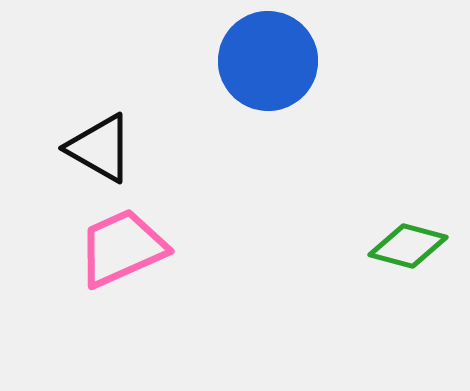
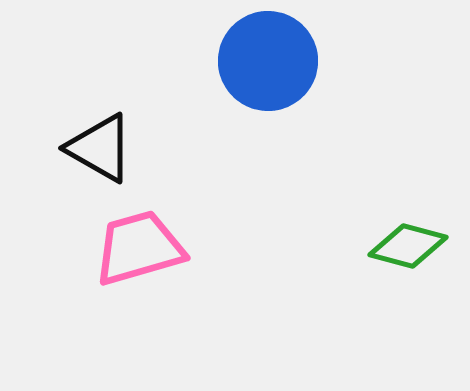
pink trapezoid: moved 17 px right; rotated 8 degrees clockwise
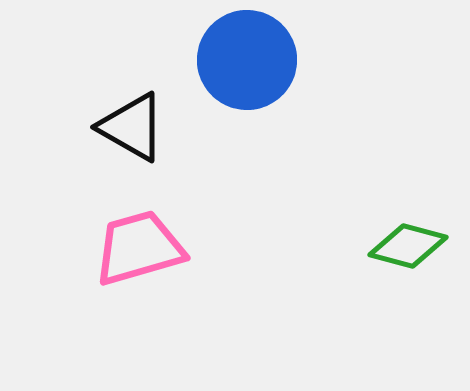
blue circle: moved 21 px left, 1 px up
black triangle: moved 32 px right, 21 px up
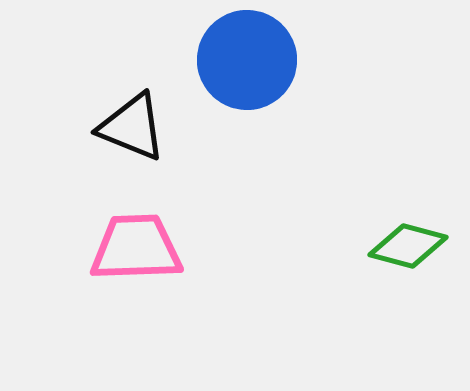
black triangle: rotated 8 degrees counterclockwise
pink trapezoid: moved 3 px left; rotated 14 degrees clockwise
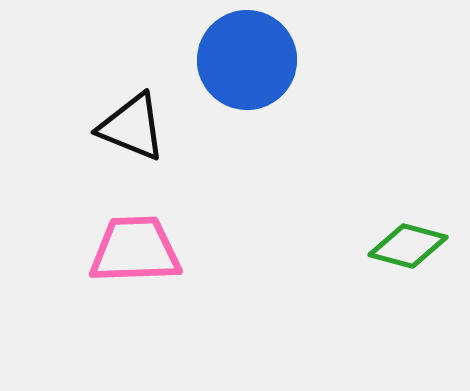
pink trapezoid: moved 1 px left, 2 px down
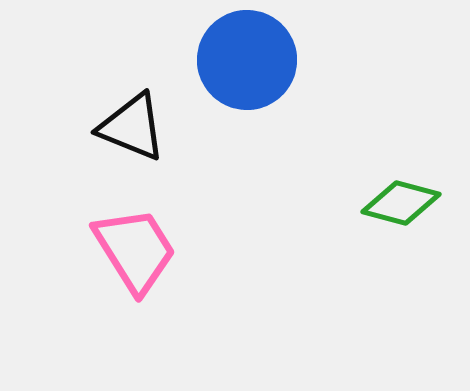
green diamond: moved 7 px left, 43 px up
pink trapezoid: rotated 60 degrees clockwise
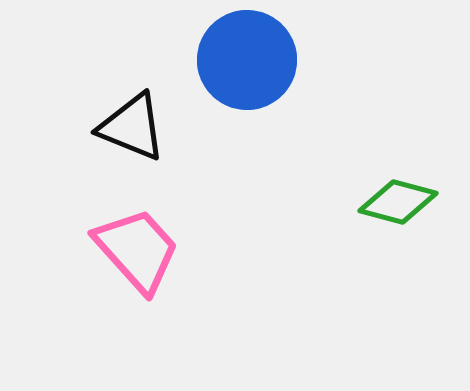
green diamond: moved 3 px left, 1 px up
pink trapezoid: moved 2 px right; rotated 10 degrees counterclockwise
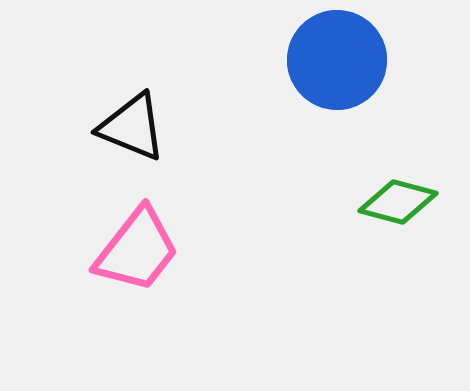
blue circle: moved 90 px right
pink trapezoid: rotated 80 degrees clockwise
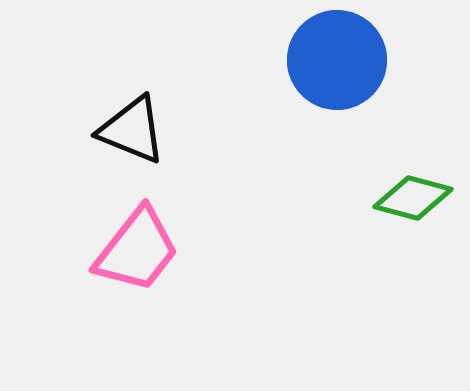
black triangle: moved 3 px down
green diamond: moved 15 px right, 4 px up
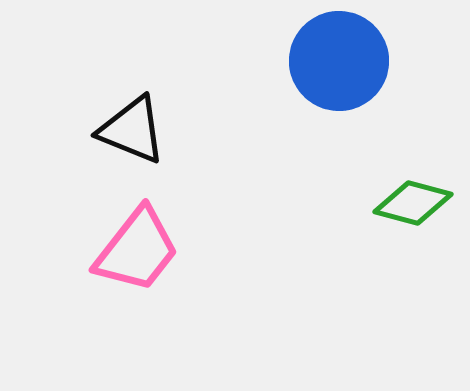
blue circle: moved 2 px right, 1 px down
green diamond: moved 5 px down
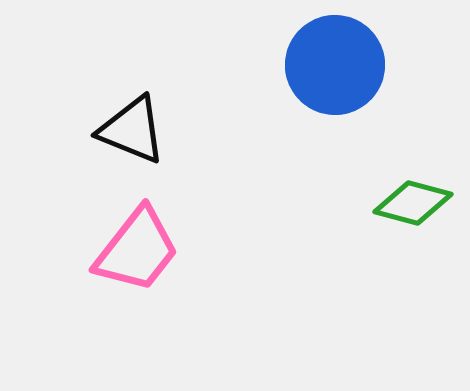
blue circle: moved 4 px left, 4 px down
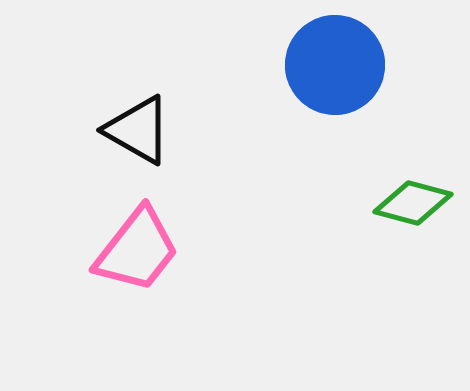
black triangle: moved 6 px right; rotated 8 degrees clockwise
